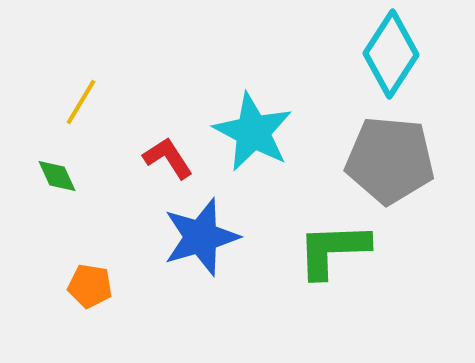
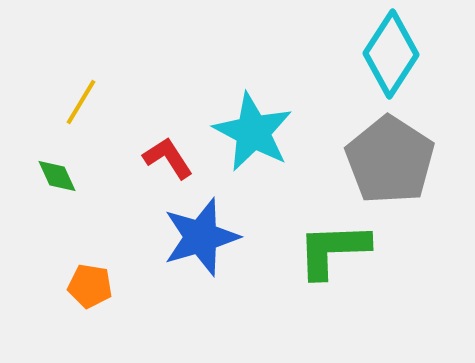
gray pentagon: rotated 28 degrees clockwise
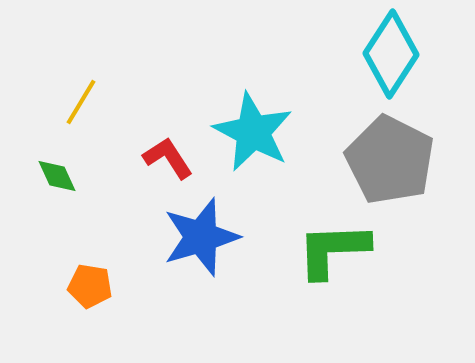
gray pentagon: rotated 6 degrees counterclockwise
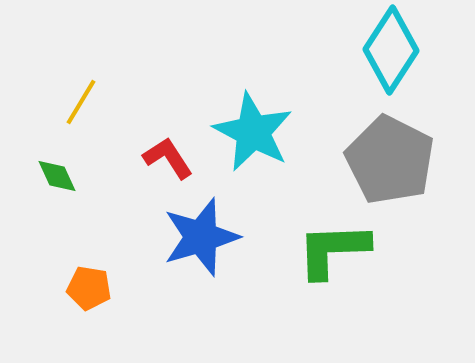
cyan diamond: moved 4 px up
orange pentagon: moved 1 px left, 2 px down
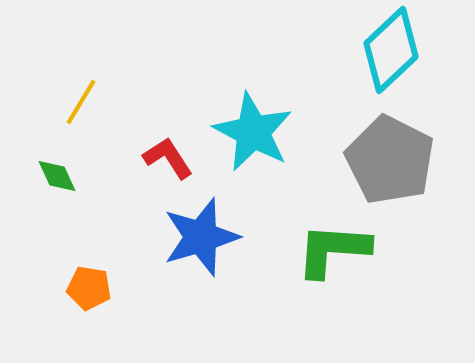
cyan diamond: rotated 14 degrees clockwise
green L-shape: rotated 6 degrees clockwise
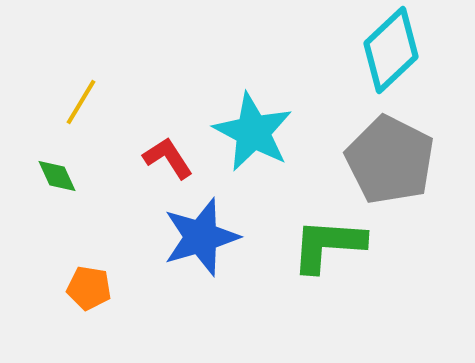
green L-shape: moved 5 px left, 5 px up
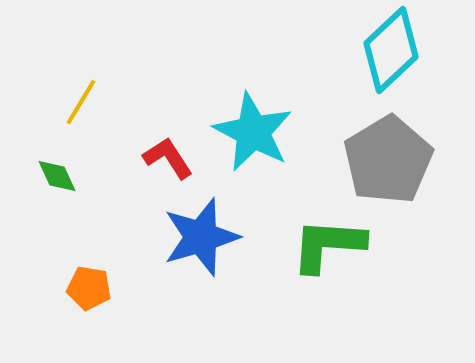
gray pentagon: moved 2 px left; rotated 14 degrees clockwise
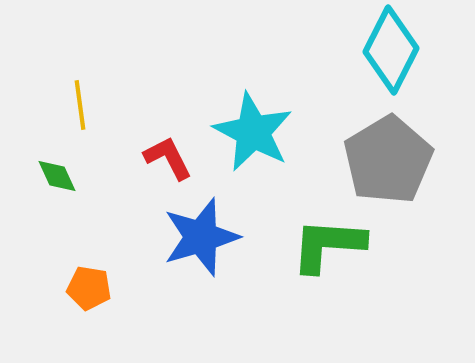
cyan diamond: rotated 20 degrees counterclockwise
yellow line: moved 1 px left, 3 px down; rotated 39 degrees counterclockwise
red L-shape: rotated 6 degrees clockwise
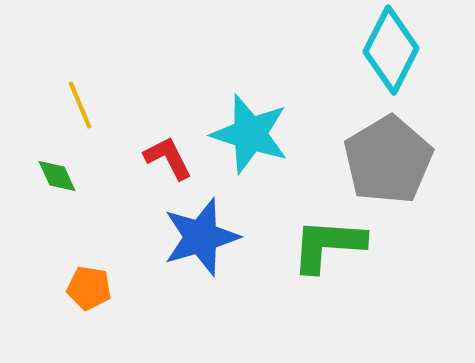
yellow line: rotated 15 degrees counterclockwise
cyan star: moved 3 px left, 2 px down; rotated 10 degrees counterclockwise
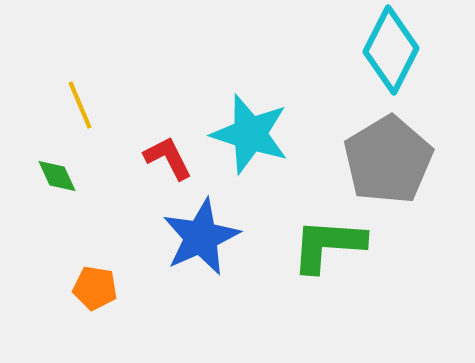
blue star: rotated 8 degrees counterclockwise
orange pentagon: moved 6 px right
